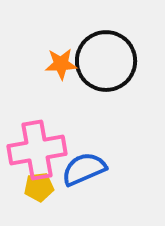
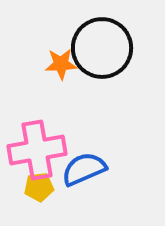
black circle: moved 4 px left, 13 px up
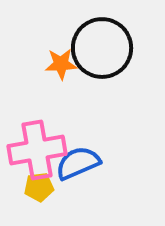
blue semicircle: moved 6 px left, 6 px up
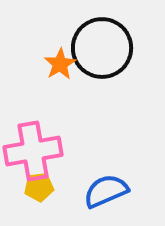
orange star: moved 1 px left; rotated 28 degrees counterclockwise
pink cross: moved 4 px left, 1 px down
blue semicircle: moved 28 px right, 28 px down
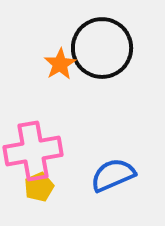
yellow pentagon: rotated 16 degrees counterclockwise
blue semicircle: moved 7 px right, 16 px up
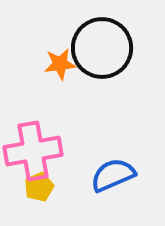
orange star: rotated 24 degrees clockwise
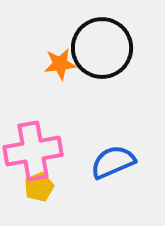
blue semicircle: moved 13 px up
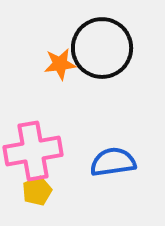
blue semicircle: rotated 15 degrees clockwise
yellow pentagon: moved 2 px left, 4 px down
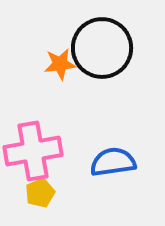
yellow pentagon: moved 3 px right, 2 px down
